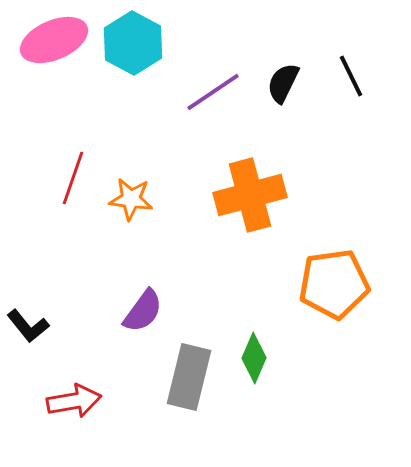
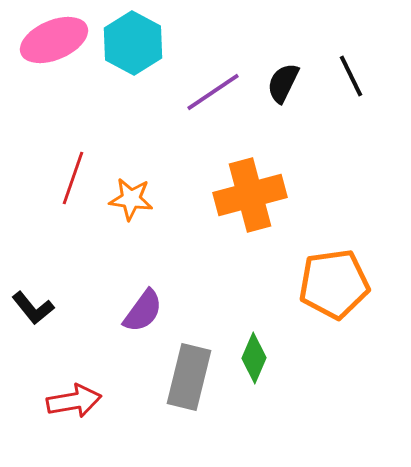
black L-shape: moved 5 px right, 18 px up
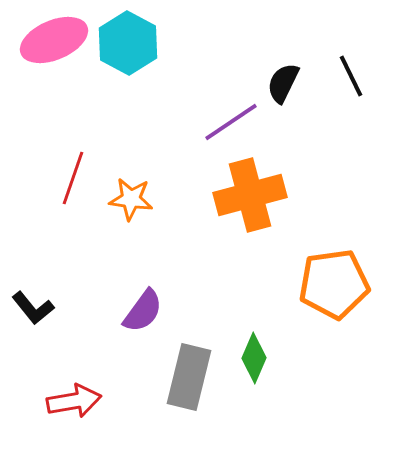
cyan hexagon: moved 5 px left
purple line: moved 18 px right, 30 px down
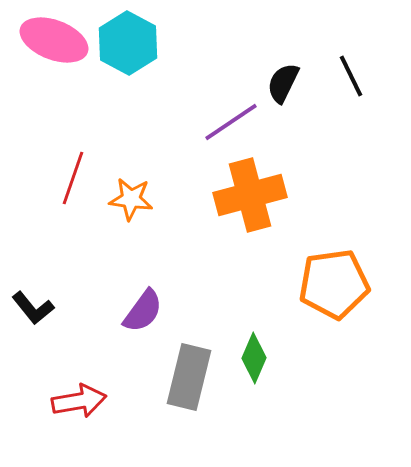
pink ellipse: rotated 44 degrees clockwise
red arrow: moved 5 px right
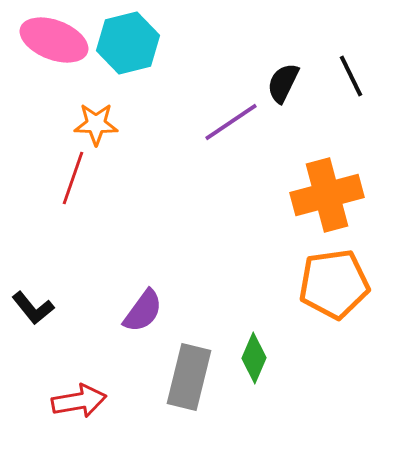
cyan hexagon: rotated 18 degrees clockwise
orange cross: moved 77 px right
orange star: moved 35 px left, 75 px up; rotated 6 degrees counterclockwise
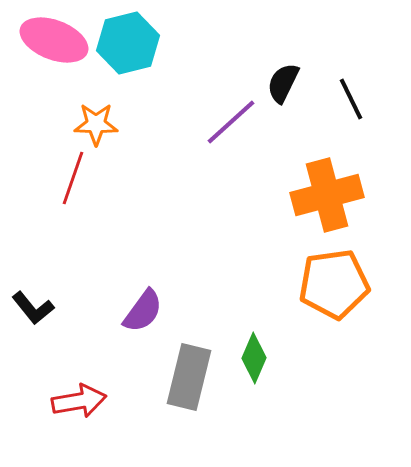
black line: moved 23 px down
purple line: rotated 8 degrees counterclockwise
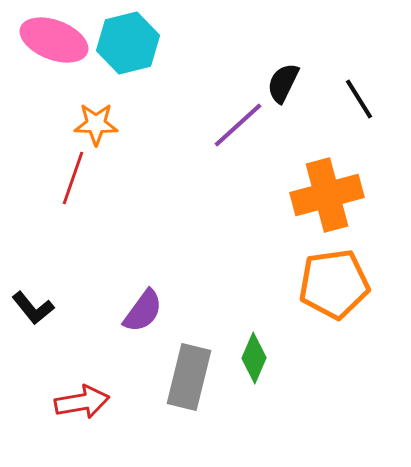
black line: moved 8 px right; rotated 6 degrees counterclockwise
purple line: moved 7 px right, 3 px down
red arrow: moved 3 px right, 1 px down
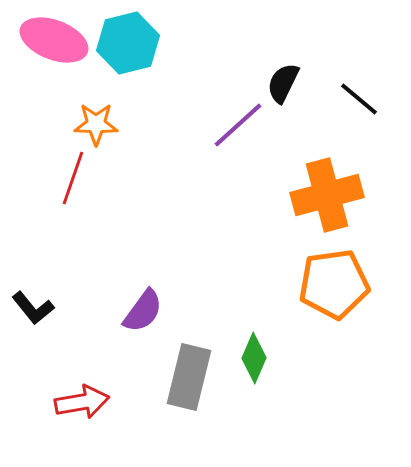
black line: rotated 18 degrees counterclockwise
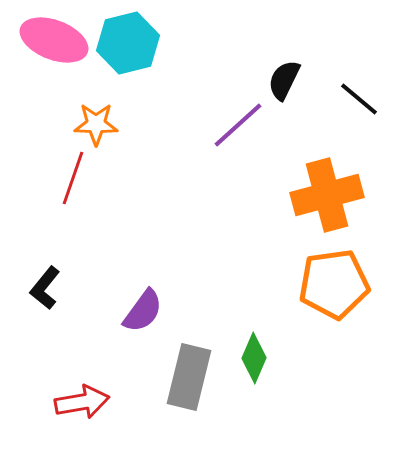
black semicircle: moved 1 px right, 3 px up
black L-shape: moved 12 px right, 20 px up; rotated 78 degrees clockwise
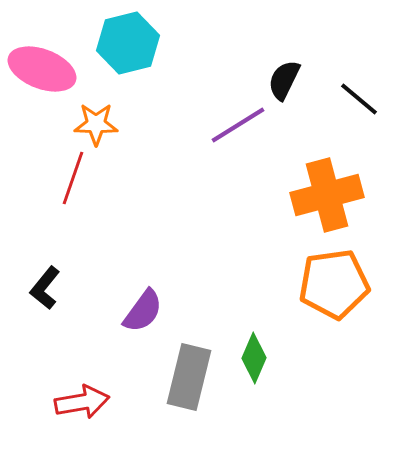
pink ellipse: moved 12 px left, 29 px down
purple line: rotated 10 degrees clockwise
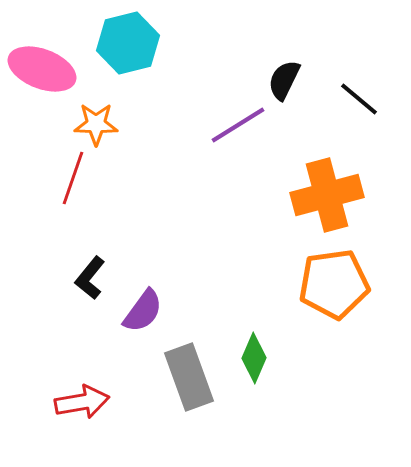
black L-shape: moved 45 px right, 10 px up
gray rectangle: rotated 34 degrees counterclockwise
